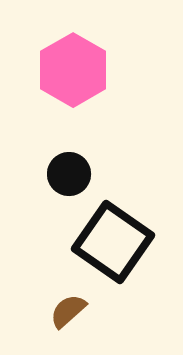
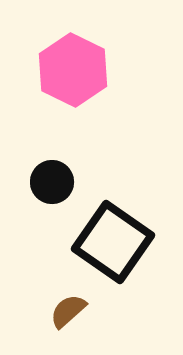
pink hexagon: rotated 4 degrees counterclockwise
black circle: moved 17 px left, 8 px down
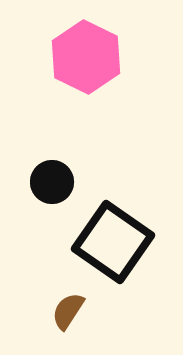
pink hexagon: moved 13 px right, 13 px up
brown semicircle: rotated 15 degrees counterclockwise
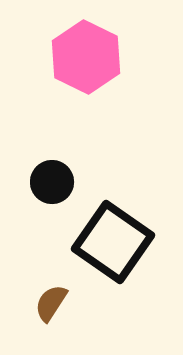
brown semicircle: moved 17 px left, 8 px up
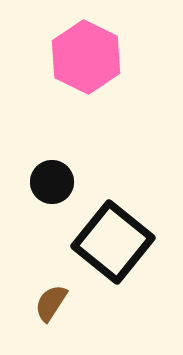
black square: rotated 4 degrees clockwise
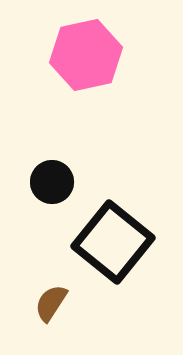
pink hexagon: moved 2 px up; rotated 22 degrees clockwise
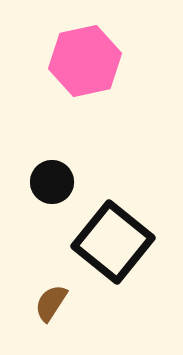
pink hexagon: moved 1 px left, 6 px down
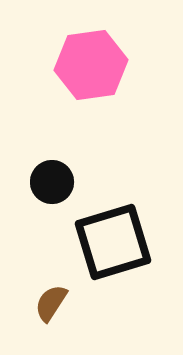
pink hexagon: moved 6 px right, 4 px down; rotated 4 degrees clockwise
black square: rotated 34 degrees clockwise
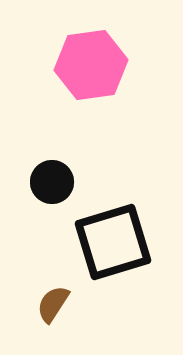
brown semicircle: moved 2 px right, 1 px down
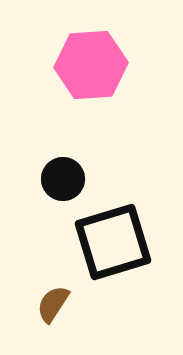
pink hexagon: rotated 4 degrees clockwise
black circle: moved 11 px right, 3 px up
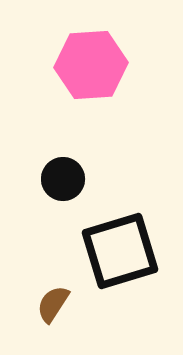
black square: moved 7 px right, 9 px down
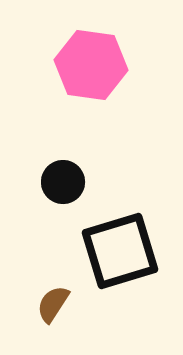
pink hexagon: rotated 12 degrees clockwise
black circle: moved 3 px down
